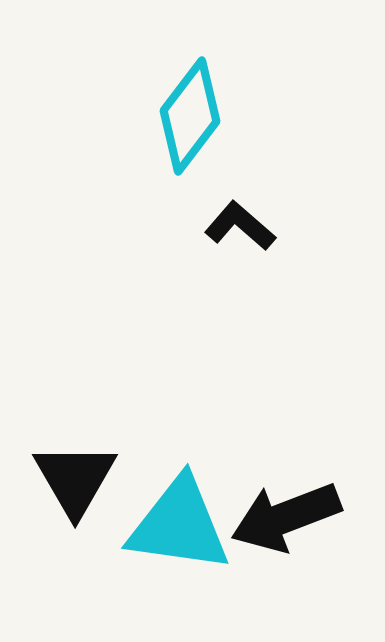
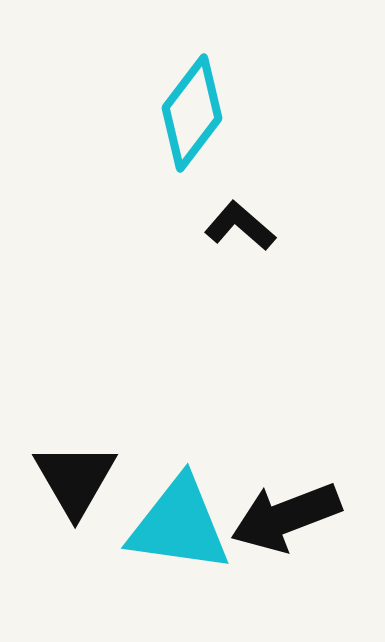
cyan diamond: moved 2 px right, 3 px up
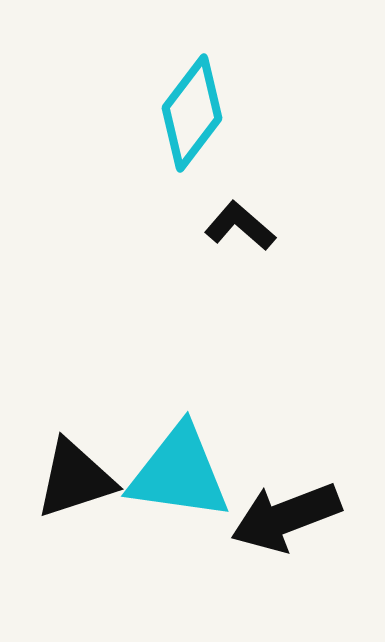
black triangle: rotated 42 degrees clockwise
cyan triangle: moved 52 px up
